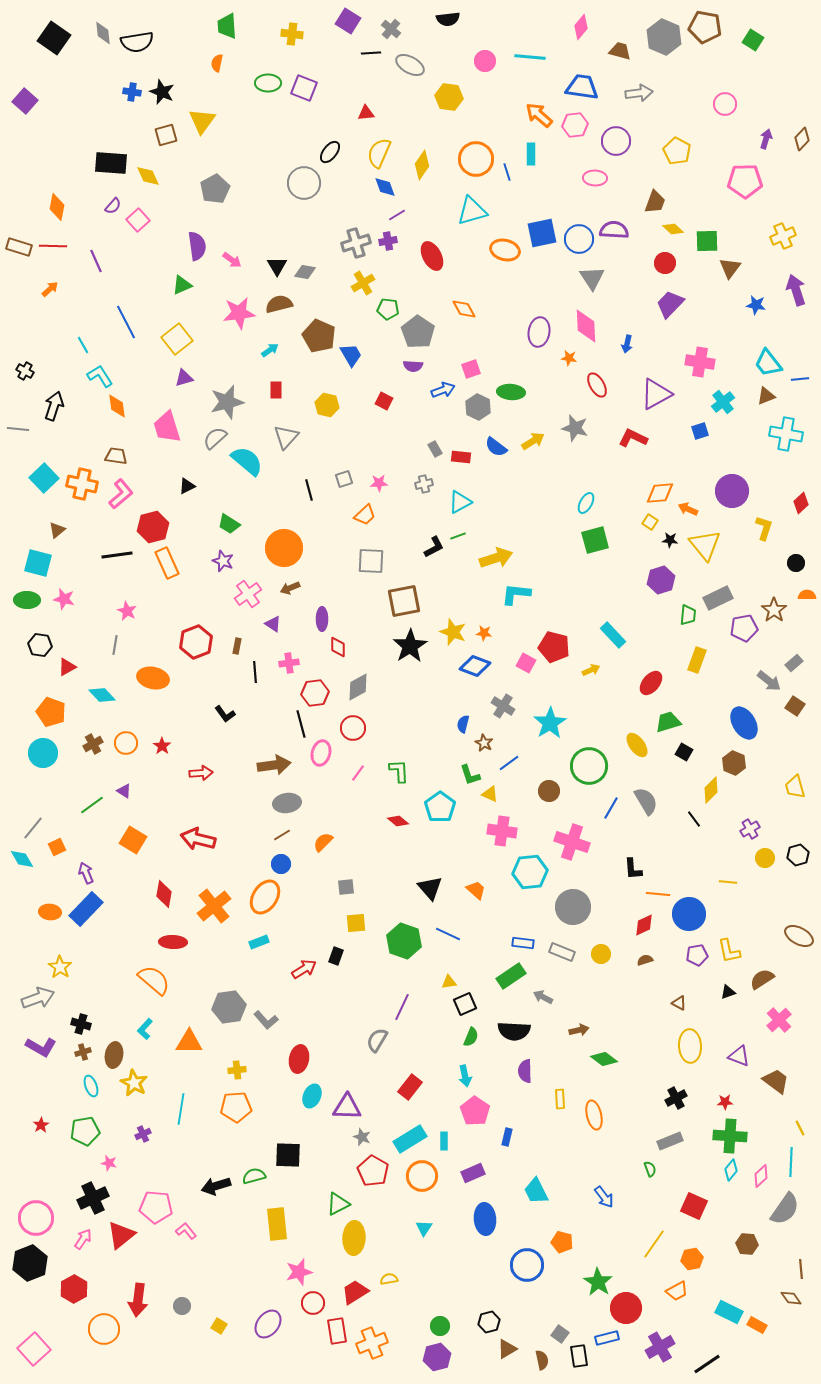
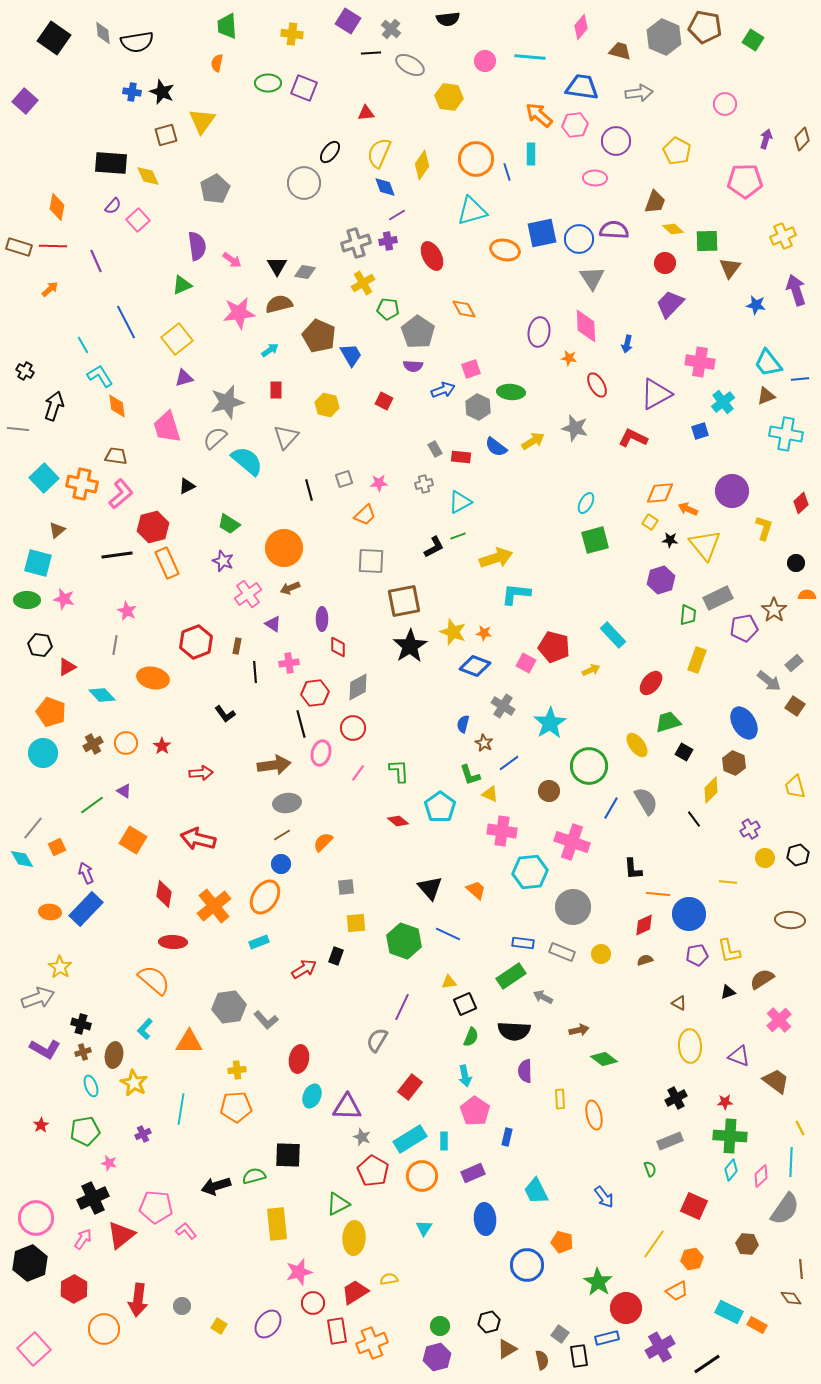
brown ellipse at (799, 936): moved 9 px left, 16 px up; rotated 24 degrees counterclockwise
purple L-shape at (41, 1047): moved 4 px right, 2 px down
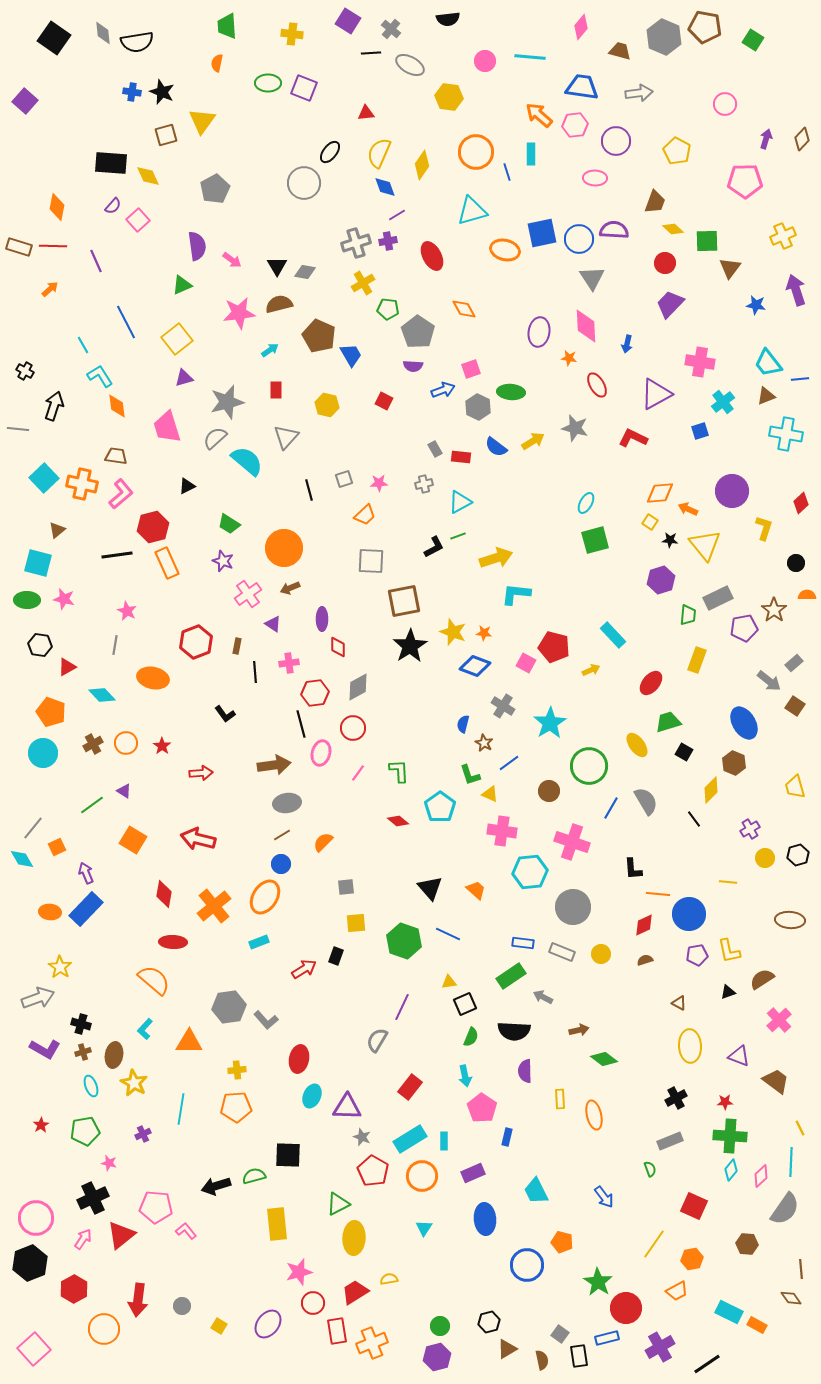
orange circle at (476, 159): moved 7 px up
pink pentagon at (475, 1111): moved 7 px right, 3 px up
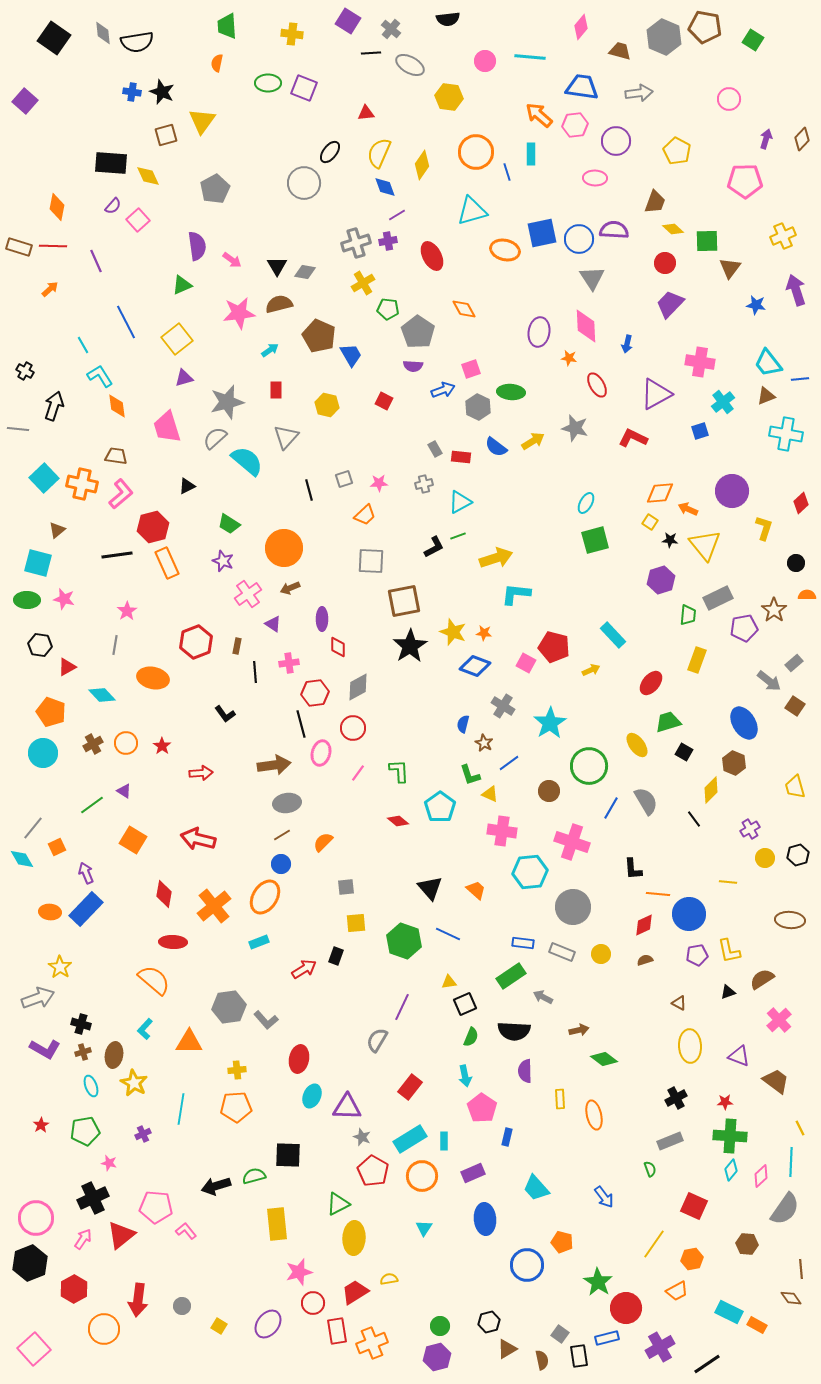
pink circle at (725, 104): moved 4 px right, 5 px up
pink star at (127, 611): rotated 12 degrees clockwise
cyan trapezoid at (536, 1191): moved 3 px up; rotated 16 degrees counterclockwise
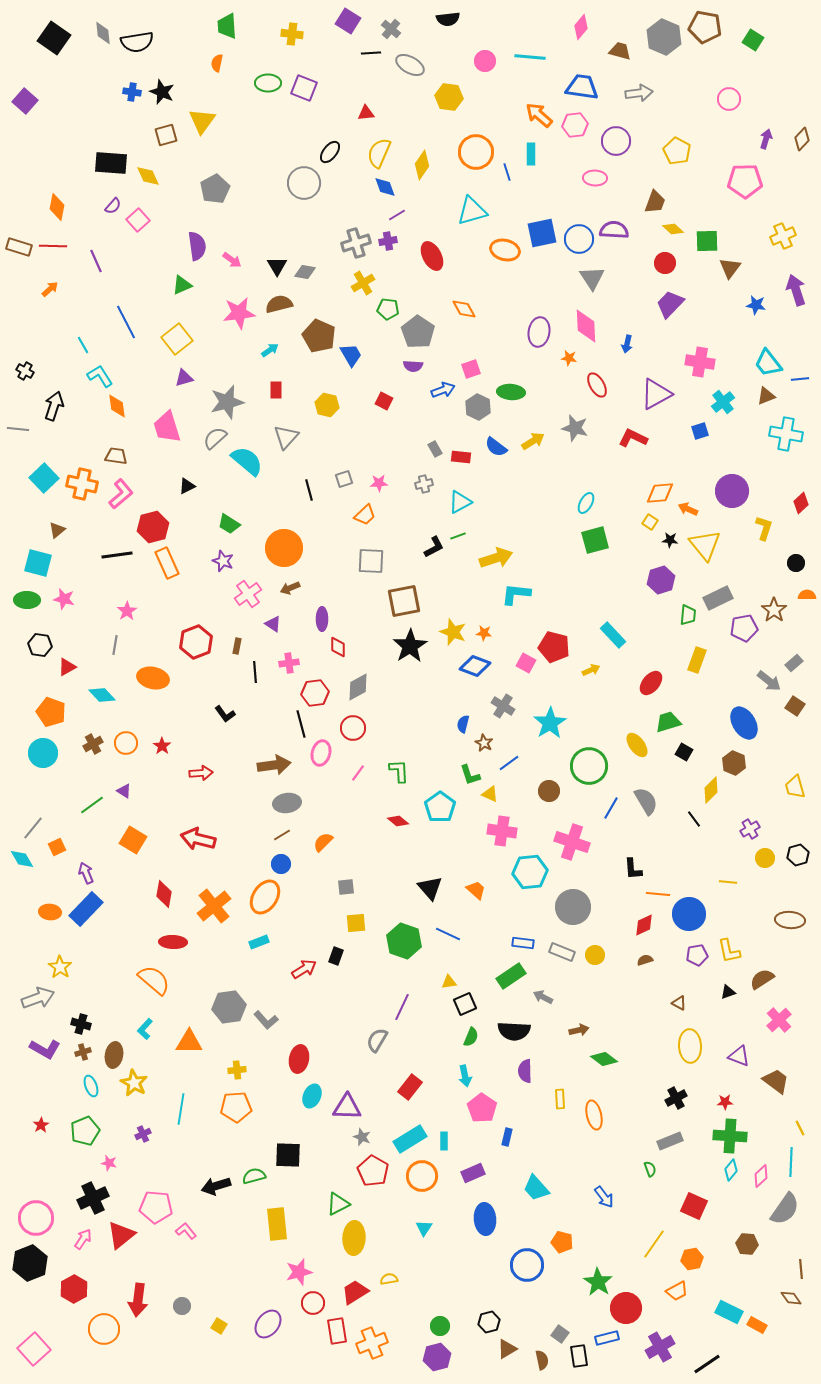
yellow circle at (601, 954): moved 6 px left, 1 px down
green pentagon at (85, 1131): rotated 12 degrees counterclockwise
